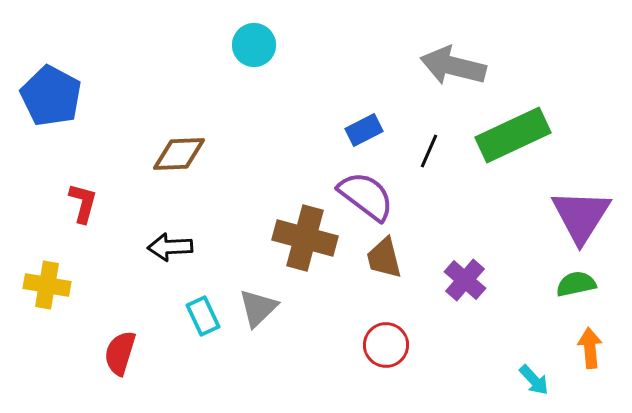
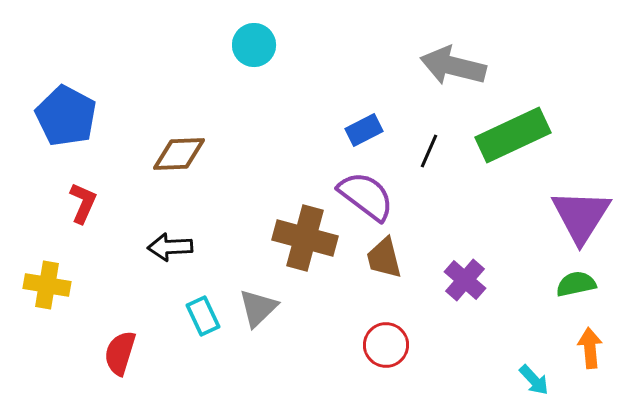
blue pentagon: moved 15 px right, 20 px down
red L-shape: rotated 9 degrees clockwise
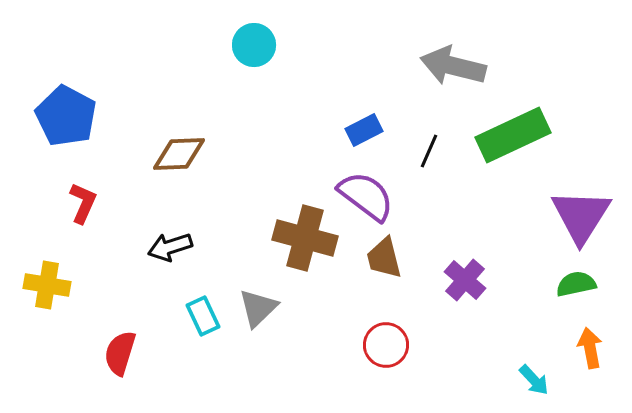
black arrow: rotated 15 degrees counterclockwise
orange arrow: rotated 6 degrees counterclockwise
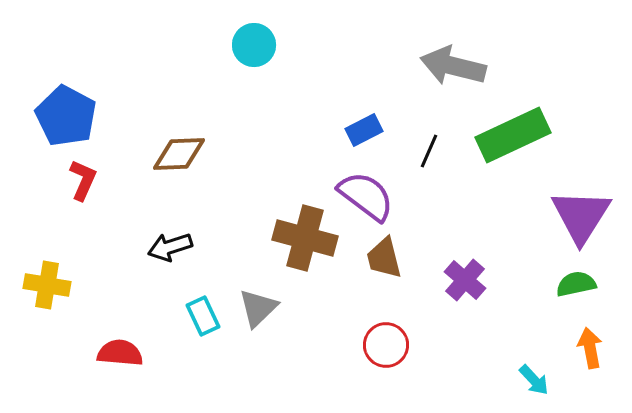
red L-shape: moved 23 px up
red semicircle: rotated 78 degrees clockwise
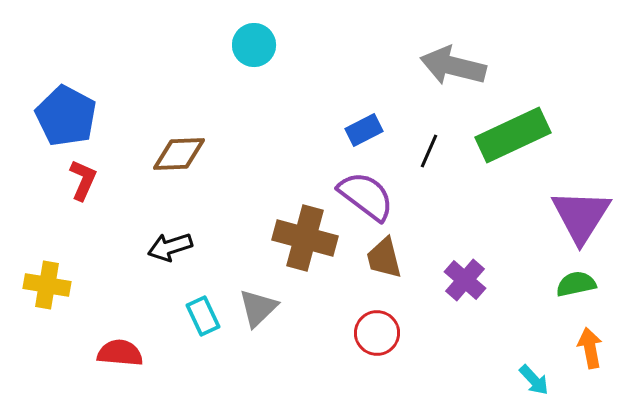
red circle: moved 9 px left, 12 px up
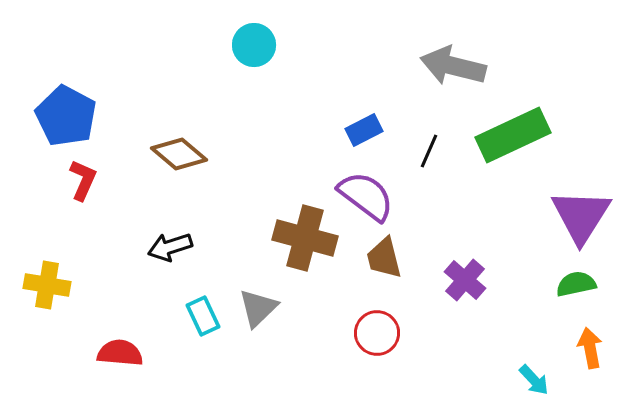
brown diamond: rotated 42 degrees clockwise
